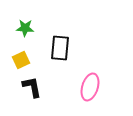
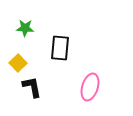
yellow square: moved 3 px left, 3 px down; rotated 18 degrees counterclockwise
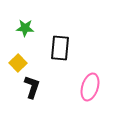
black L-shape: rotated 30 degrees clockwise
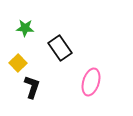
black rectangle: rotated 40 degrees counterclockwise
pink ellipse: moved 1 px right, 5 px up
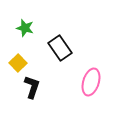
green star: rotated 12 degrees clockwise
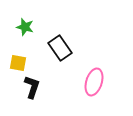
green star: moved 1 px up
yellow square: rotated 36 degrees counterclockwise
pink ellipse: moved 3 px right
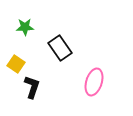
green star: rotated 18 degrees counterclockwise
yellow square: moved 2 px left, 1 px down; rotated 24 degrees clockwise
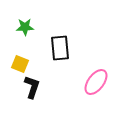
black rectangle: rotated 30 degrees clockwise
yellow square: moved 4 px right; rotated 12 degrees counterclockwise
pink ellipse: moved 2 px right; rotated 20 degrees clockwise
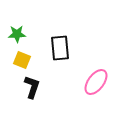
green star: moved 8 px left, 7 px down
yellow square: moved 2 px right, 4 px up
